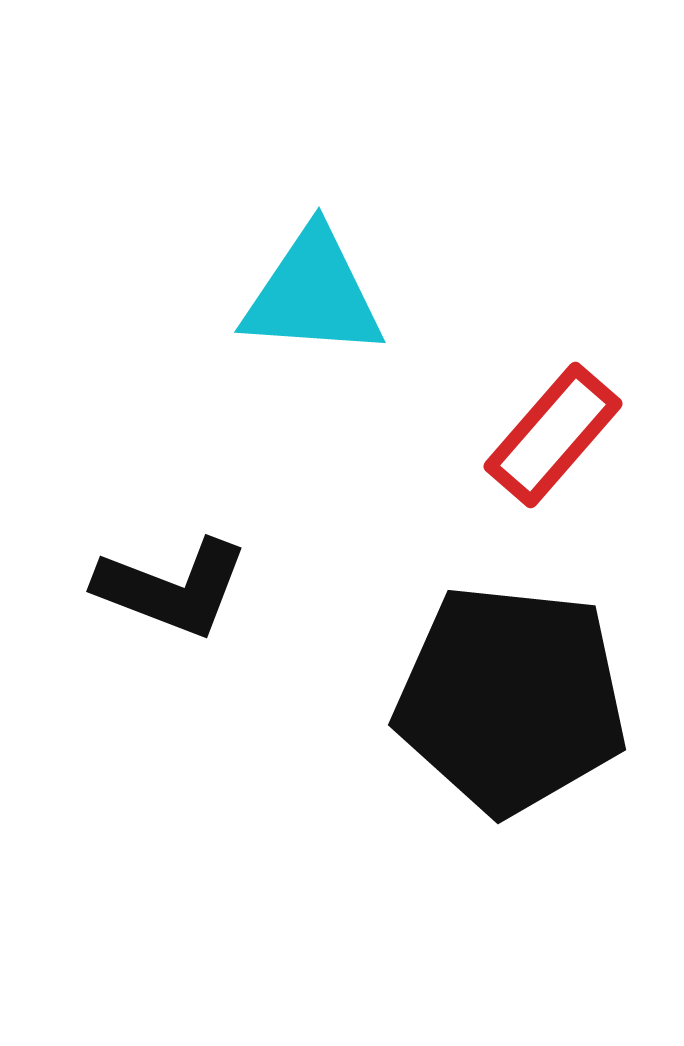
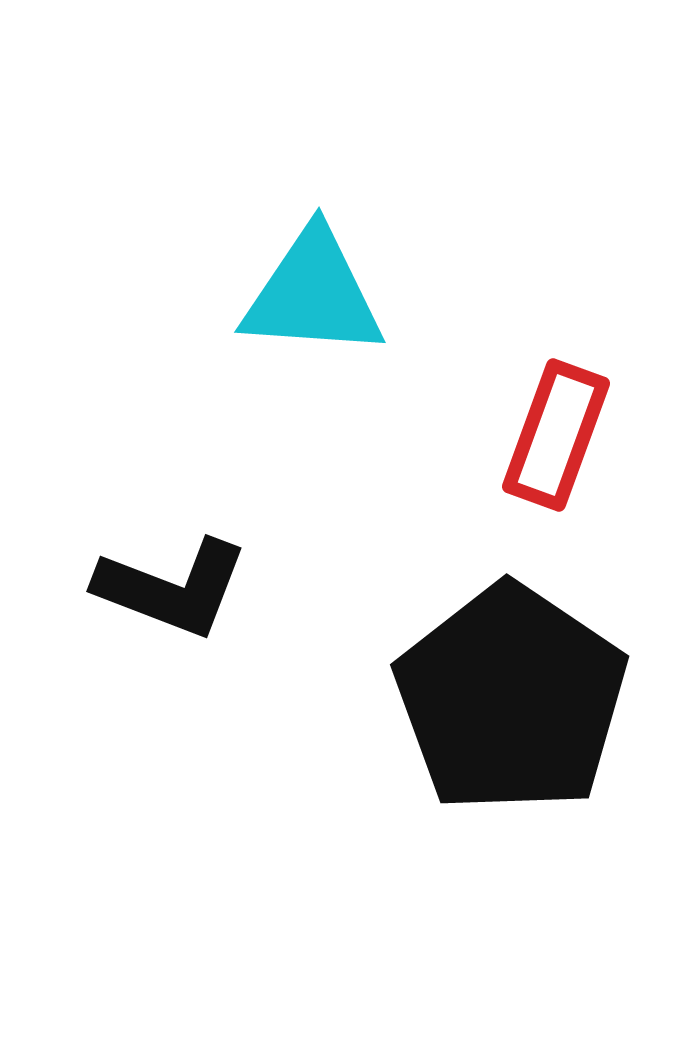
red rectangle: moved 3 px right; rotated 21 degrees counterclockwise
black pentagon: rotated 28 degrees clockwise
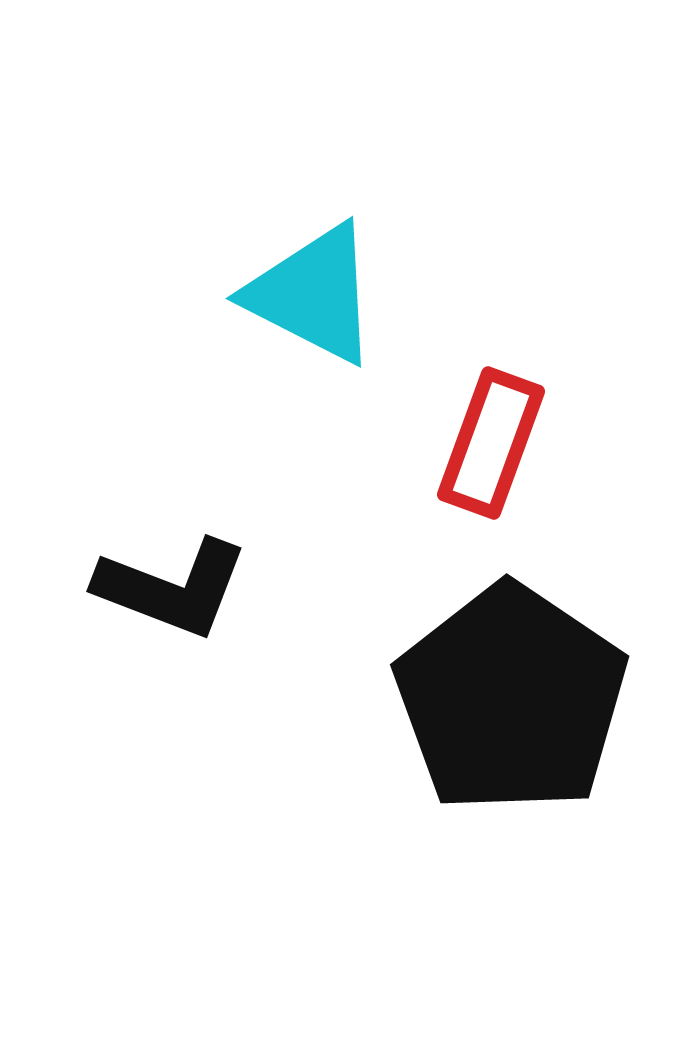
cyan triangle: rotated 23 degrees clockwise
red rectangle: moved 65 px left, 8 px down
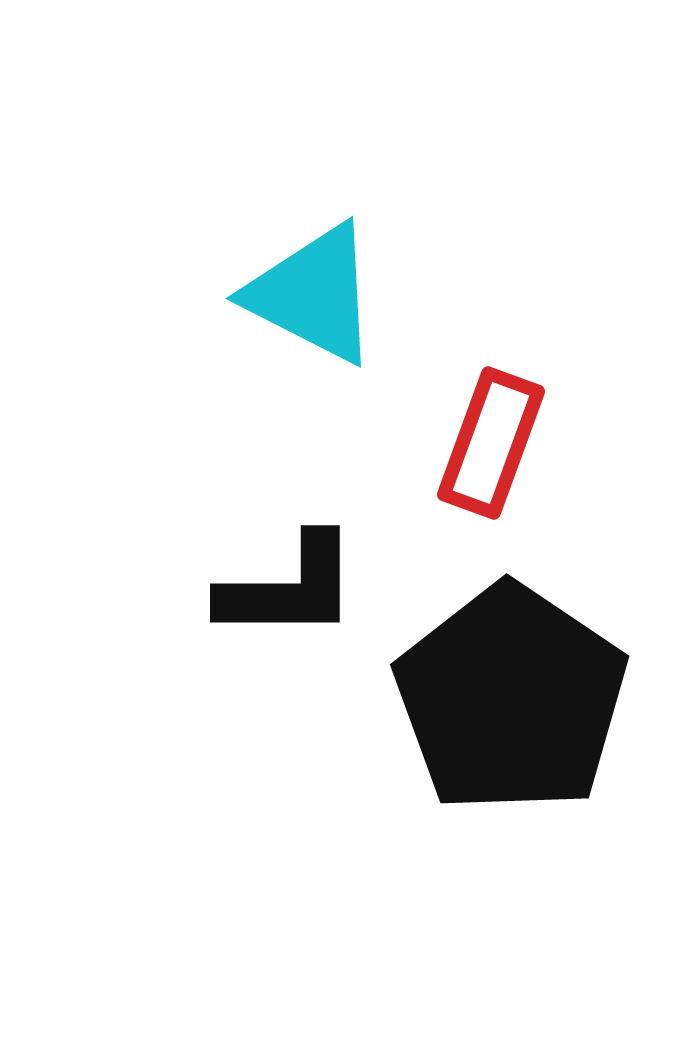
black L-shape: moved 117 px right; rotated 21 degrees counterclockwise
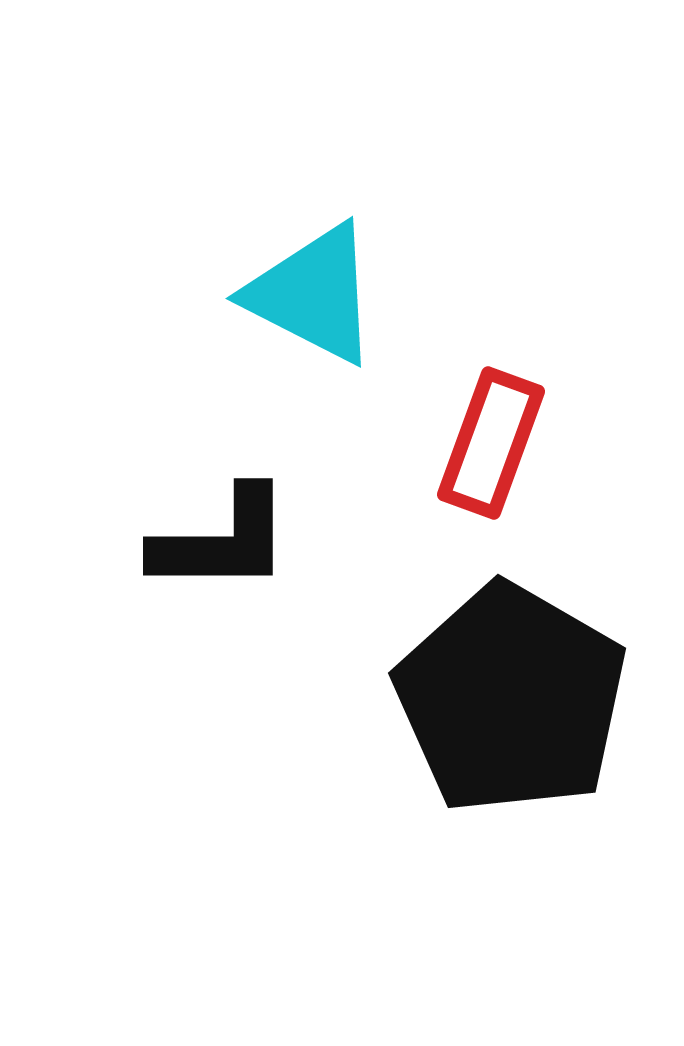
black L-shape: moved 67 px left, 47 px up
black pentagon: rotated 4 degrees counterclockwise
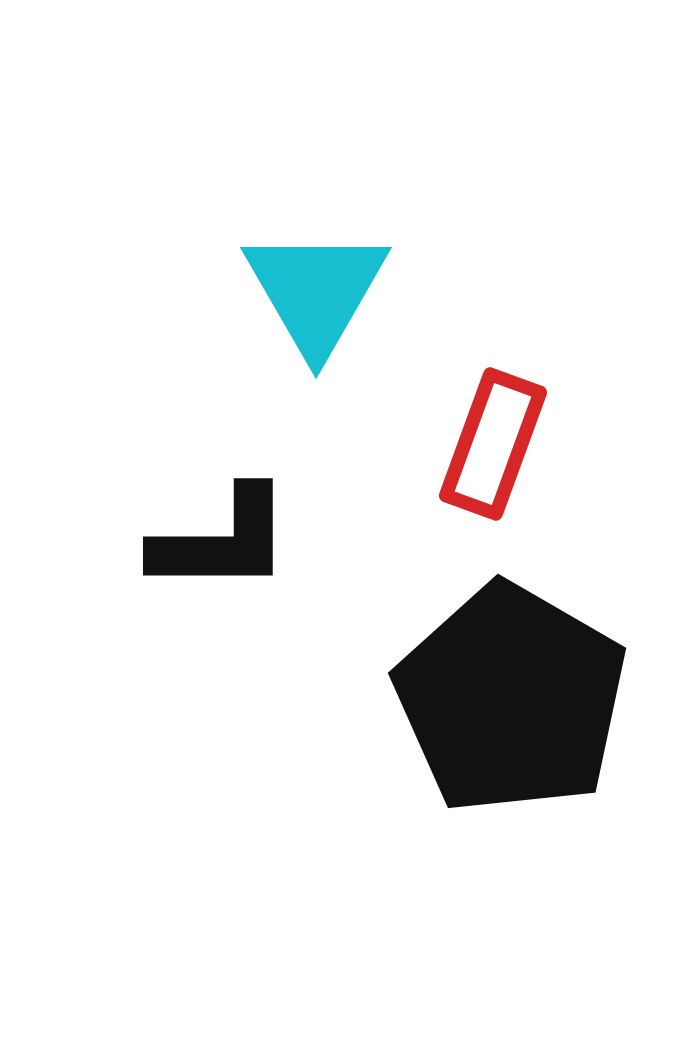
cyan triangle: moved 3 px right, 3 px up; rotated 33 degrees clockwise
red rectangle: moved 2 px right, 1 px down
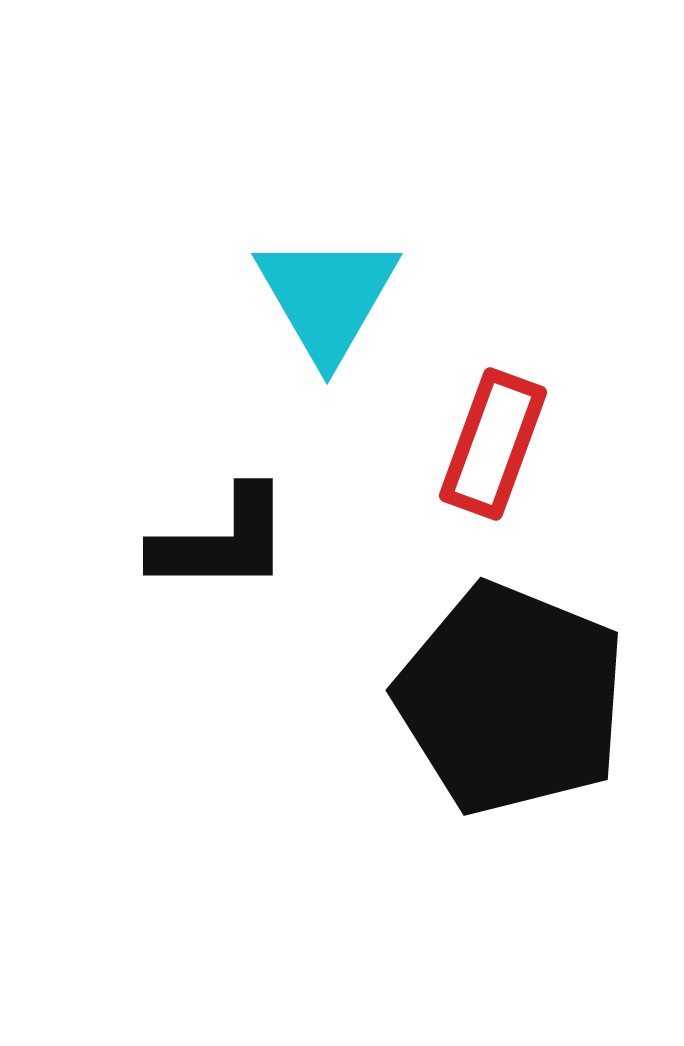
cyan triangle: moved 11 px right, 6 px down
black pentagon: rotated 8 degrees counterclockwise
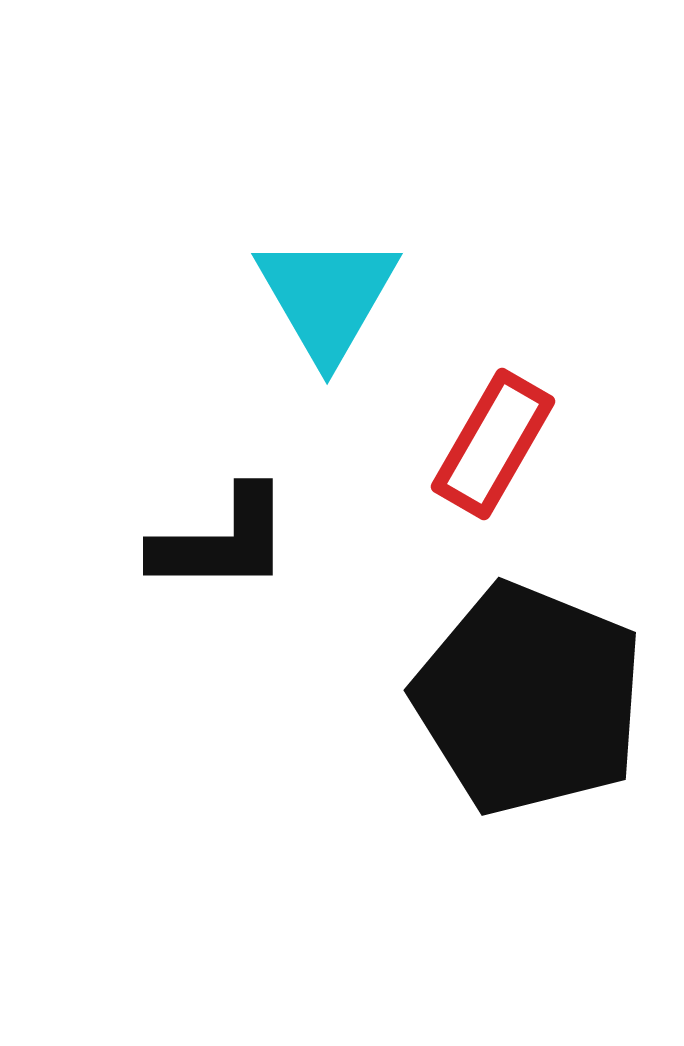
red rectangle: rotated 10 degrees clockwise
black pentagon: moved 18 px right
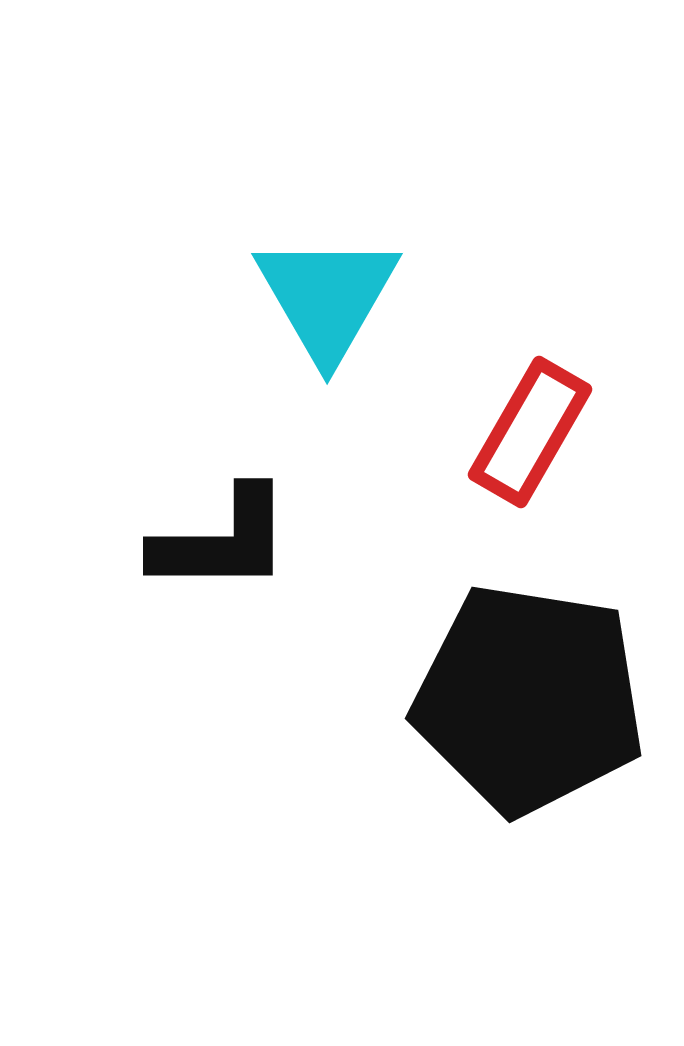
red rectangle: moved 37 px right, 12 px up
black pentagon: rotated 13 degrees counterclockwise
